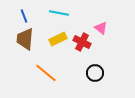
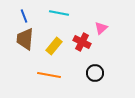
pink triangle: rotated 40 degrees clockwise
yellow rectangle: moved 4 px left, 7 px down; rotated 24 degrees counterclockwise
orange line: moved 3 px right, 2 px down; rotated 30 degrees counterclockwise
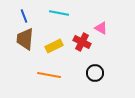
pink triangle: rotated 48 degrees counterclockwise
yellow rectangle: rotated 24 degrees clockwise
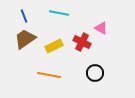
brown trapezoid: rotated 50 degrees clockwise
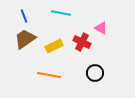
cyan line: moved 2 px right
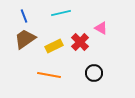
cyan line: rotated 24 degrees counterclockwise
red cross: moved 2 px left; rotated 18 degrees clockwise
black circle: moved 1 px left
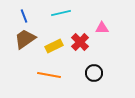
pink triangle: moved 1 px right; rotated 32 degrees counterclockwise
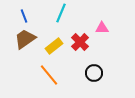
cyan line: rotated 54 degrees counterclockwise
yellow rectangle: rotated 12 degrees counterclockwise
orange line: rotated 40 degrees clockwise
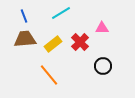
cyan line: rotated 36 degrees clockwise
brown trapezoid: rotated 30 degrees clockwise
yellow rectangle: moved 1 px left, 2 px up
black circle: moved 9 px right, 7 px up
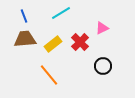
pink triangle: rotated 24 degrees counterclockwise
